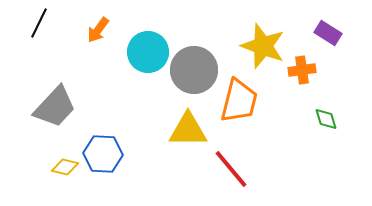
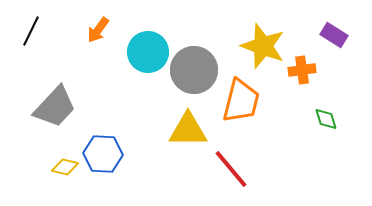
black line: moved 8 px left, 8 px down
purple rectangle: moved 6 px right, 2 px down
orange trapezoid: moved 2 px right
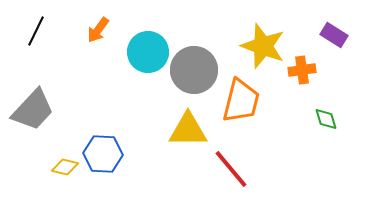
black line: moved 5 px right
gray trapezoid: moved 22 px left, 3 px down
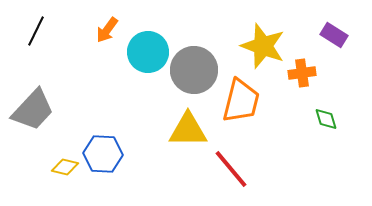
orange arrow: moved 9 px right
orange cross: moved 3 px down
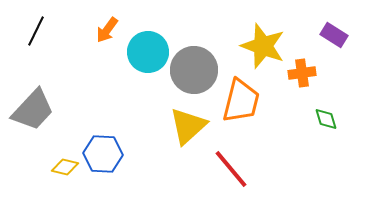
yellow triangle: moved 4 px up; rotated 42 degrees counterclockwise
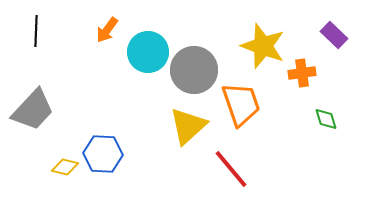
black line: rotated 24 degrees counterclockwise
purple rectangle: rotated 12 degrees clockwise
orange trapezoid: moved 3 px down; rotated 33 degrees counterclockwise
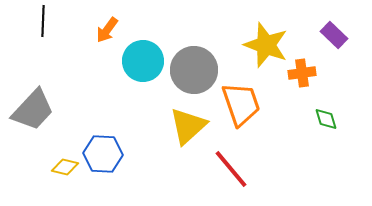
black line: moved 7 px right, 10 px up
yellow star: moved 3 px right, 1 px up
cyan circle: moved 5 px left, 9 px down
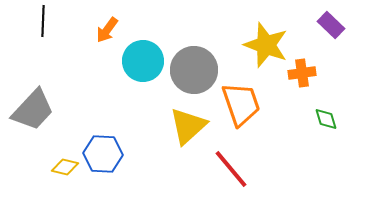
purple rectangle: moved 3 px left, 10 px up
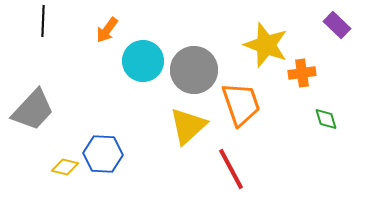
purple rectangle: moved 6 px right
red line: rotated 12 degrees clockwise
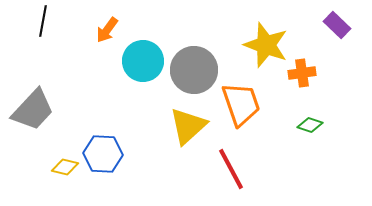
black line: rotated 8 degrees clockwise
green diamond: moved 16 px left, 6 px down; rotated 55 degrees counterclockwise
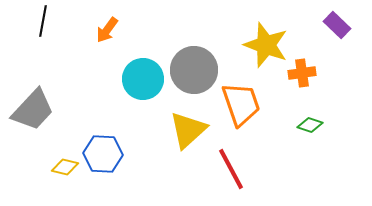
cyan circle: moved 18 px down
yellow triangle: moved 4 px down
